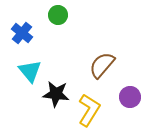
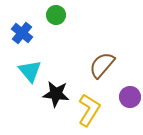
green circle: moved 2 px left
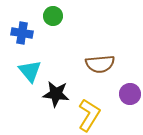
green circle: moved 3 px left, 1 px down
blue cross: rotated 30 degrees counterclockwise
brown semicircle: moved 2 px left, 1 px up; rotated 136 degrees counterclockwise
purple circle: moved 3 px up
yellow L-shape: moved 5 px down
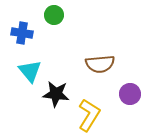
green circle: moved 1 px right, 1 px up
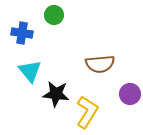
yellow L-shape: moved 2 px left, 3 px up
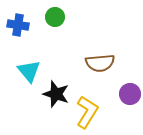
green circle: moved 1 px right, 2 px down
blue cross: moved 4 px left, 8 px up
brown semicircle: moved 1 px up
cyan triangle: moved 1 px left
black star: rotated 12 degrees clockwise
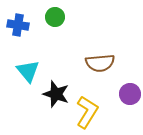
cyan triangle: moved 1 px left
